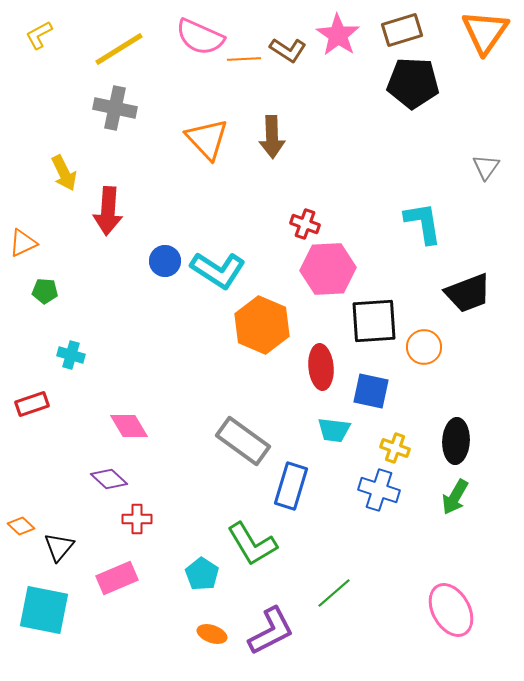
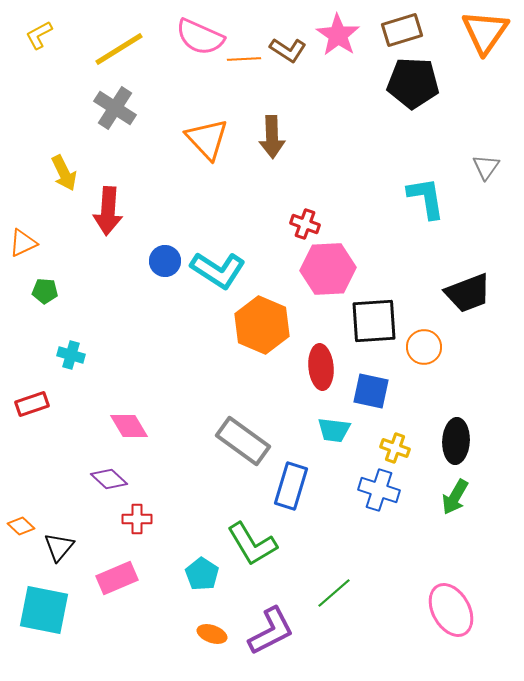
gray cross at (115, 108): rotated 21 degrees clockwise
cyan L-shape at (423, 223): moved 3 px right, 25 px up
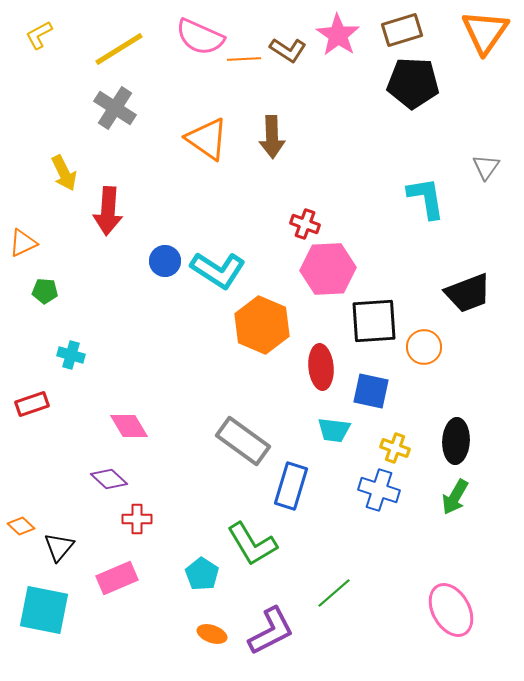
orange triangle at (207, 139): rotated 12 degrees counterclockwise
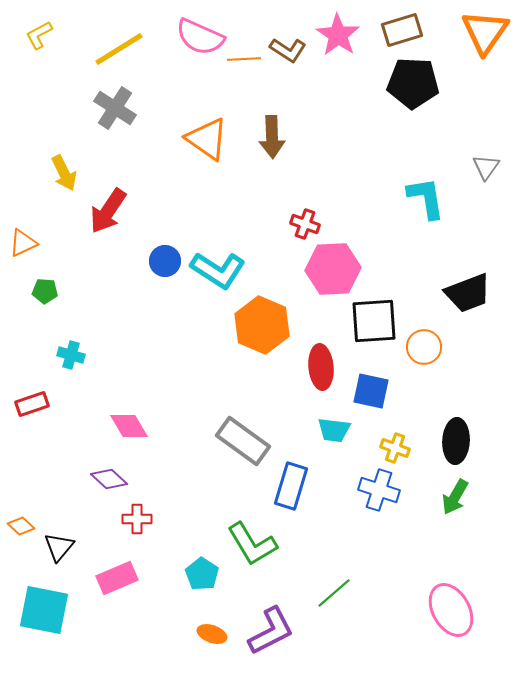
red arrow at (108, 211): rotated 30 degrees clockwise
pink hexagon at (328, 269): moved 5 px right
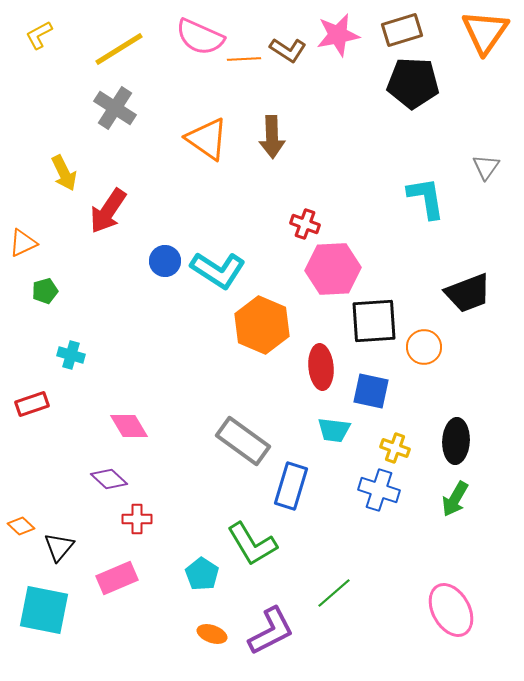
pink star at (338, 35): rotated 27 degrees clockwise
green pentagon at (45, 291): rotated 20 degrees counterclockwise
green arrow at (455, 497): moved 2 px down
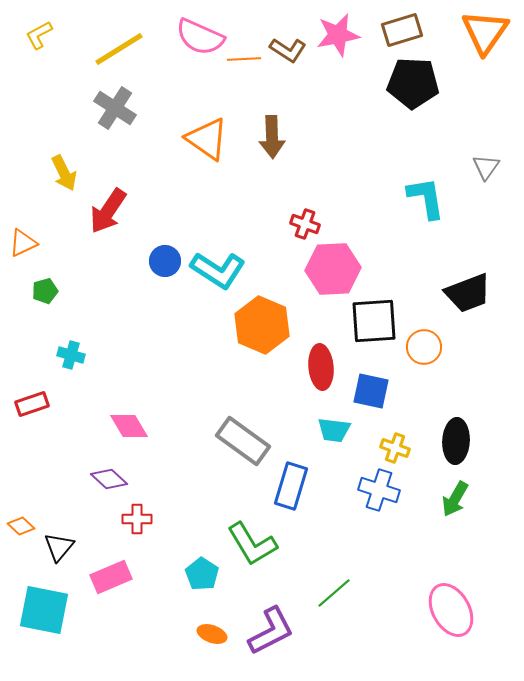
pink rectangle at (117, 578): moved 6 px left, 1 px up
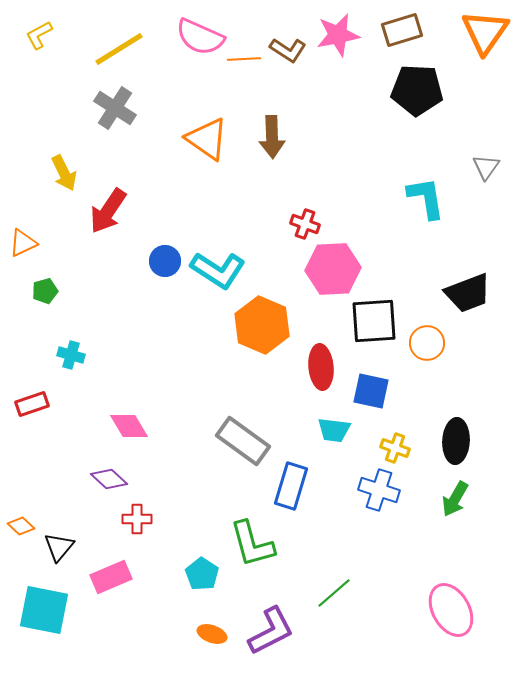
black pentagon at (413, 83): moved 4 px right, 7 px down
orange circle at (424, 347): moved 3 px right, 4 px up
green L-shape at (252, 544): rotated 16 degrees clockwise
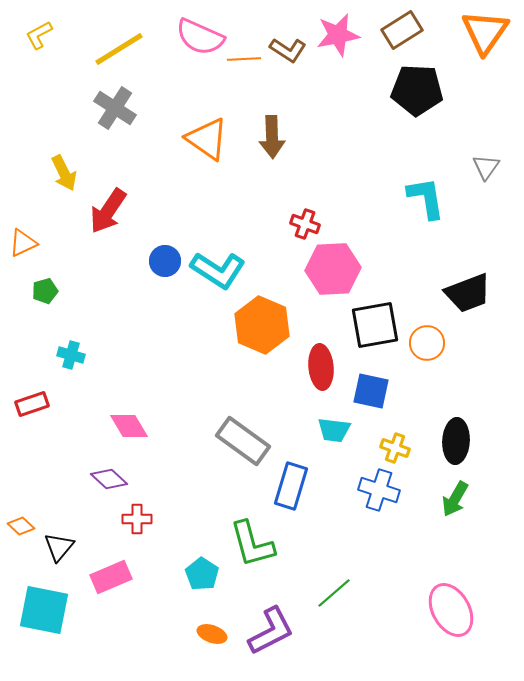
brown rectangle at (402, 30): rotated 15 degrees counterclockwise
black square at (374, 321): moved 1 px right, 4 px down; rotated 6 degrees counterclockwise
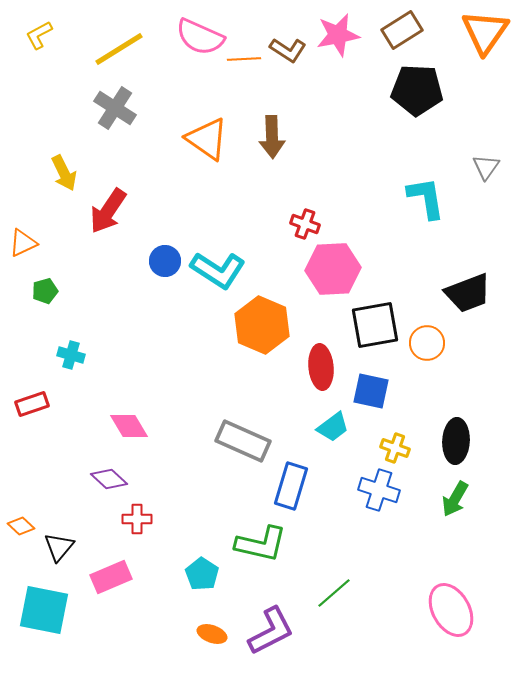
cyan trapezoid at (334, 430): moved 1 px left, 3 px up; rotated 44 degrees counterclockwise
gray rectangle at (243, 441): rotated 12 degrees counterclockwise
green L-shape at (252, 544): moved 9 px right; rotated 62 degrees counterclockwise
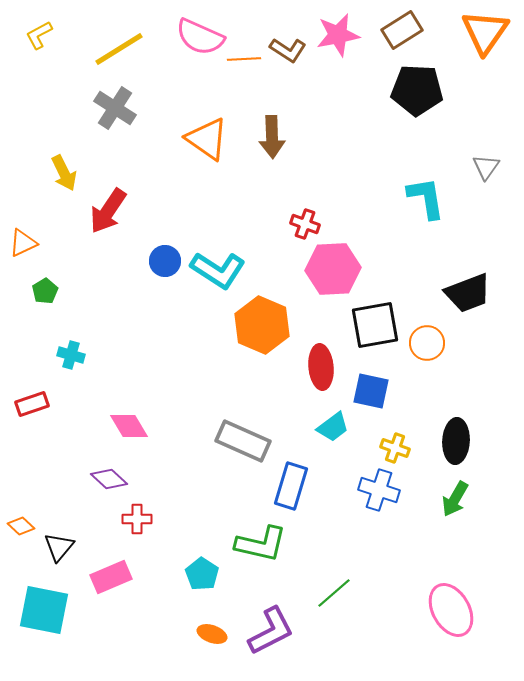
green pentagon at (45, 291): rotated 15 degrees counterclockwise
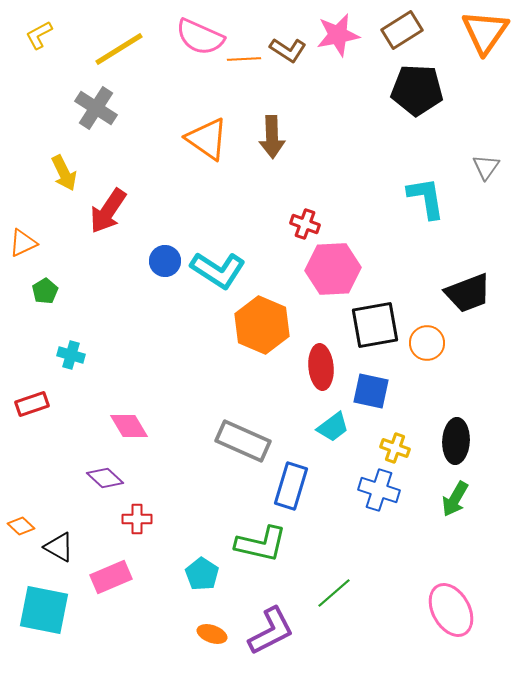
gray cross at (115, 108): moved 19 px left
purple diamond at (109, 479): moved 4 px left, 1 px up
black triangle at (59, 547): rotated 40 degrees counterclockwise
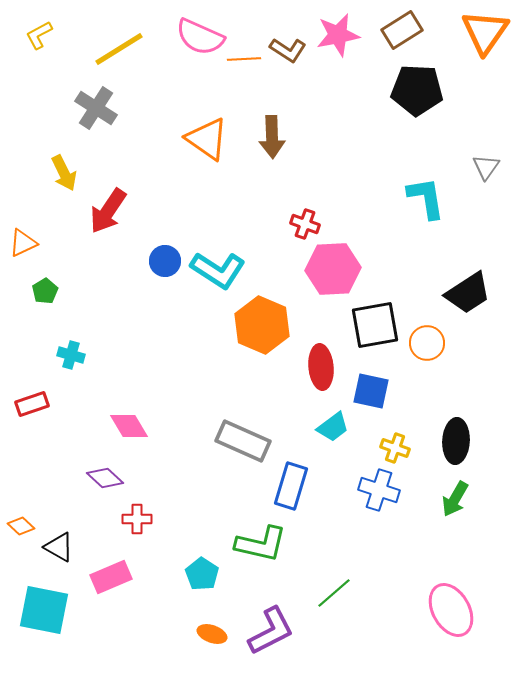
black trapezoid at (468, 293): rotated 12 degrees counterclockwise
